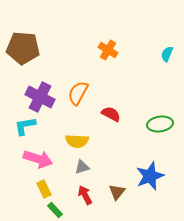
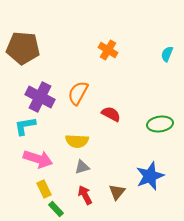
green rectangle: moved 1 px right, 1 px up
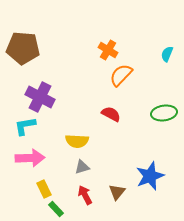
orange semicircle: moved 43 px right, 18 px up; rotated 15 degrees clockwise
green ellipse: moved 4 px right, 11 px up
pink arrow: moved 8 px left, 1 px up; rotated 20 degrees counterclockwise
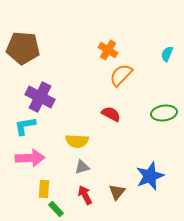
yellow rectangle: rotated 30 degrees clockwise
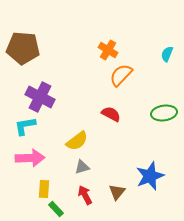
yellow semicircle: rotated 40 degrees counterclockwise
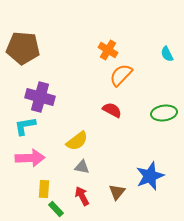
cyan semicircle: rotated 49 degrees counterclockwise
purple cross: rotated 12 degrees counterclockwise
red semicircle: moved 1 px right, 4 px up
gray triangle: rotated 28 degrees clockwise
red arrow: moved 3 px left, 1 px down
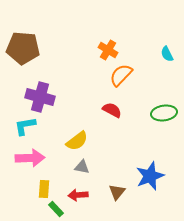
red arrow: moved 4 px left, 1 px up; rotated 66 degrees counterclockwise
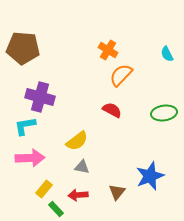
yellow rectangle: rotated 36 degrees clockwise
